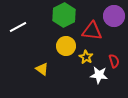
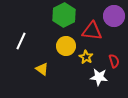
white line: moved 3 px right, 14 px down; rotated 36 degrees counterclockwise
white star: moved 2 px down
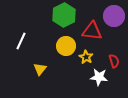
yellow triangle: moved 2 px left; rotated 32 degrees clockwise
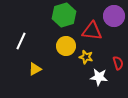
green hexagon: rotated 10 degrees clockwise
yellow star: rotated 16 degrees counterclockwise
red semicircle: moved 4 px right, 2 px down
yellow triangle: moved 5 px left; rotated 24 degrees clockwise
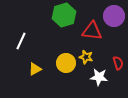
yellow circle: moved 17 px down
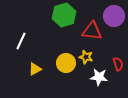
red semicircle: moved 1 px down
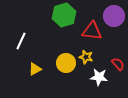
red semicircle: rotated 24 degrees counterclockwise
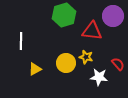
purple circle: moved 1 px left
white line: rotated 24 degrees counterclockwise
